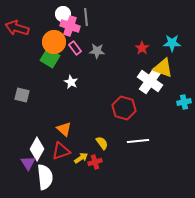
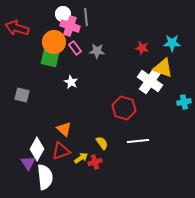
red star: rotated 24 degrees counterclockwise
green square: rotated 18 degrees counterclockwise
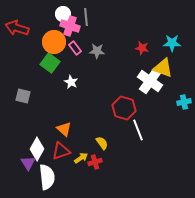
green square: moved 5 px down; rotated 24 degrees clockwise
gray square: moved 1 px right, 1 px down
white line: moved 11 px up; rotated 75 degrees clockwise
white semicircle: moved 2 px right
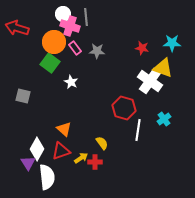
cyan cross: moved 20 px left, 17 px down; rotated 24 degrees counterclockwise
white line: rotated 30 degrees clockwise
red cross: rotated 16 degrees clockwise
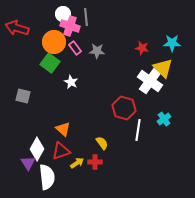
yellow triangle: rotated 25 degrees clockwise
orange triangle: moved 1 px left
yellow arrow: moved 4 px left, 5 px down
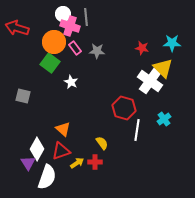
white line: moved 1 px left
white semicircle: rotated 25 degrees clockwise
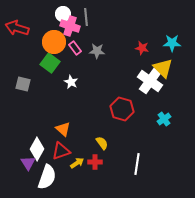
gray square: moved 12 px up
red hexagon: moved 2 px left, 1 px down
white line: moved 34 px down
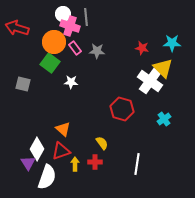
white star: rotated 24 degrees counterclockwise
yellow arrow: moved 2 px left, 1 px down; rotated 56 degrees counterclockwise
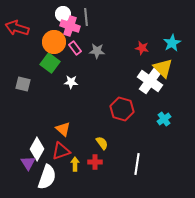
cyan star: rotated 30 degrees counterclockwise
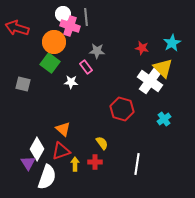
pink rectangle: moved 11 px right, 19 px down
